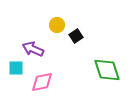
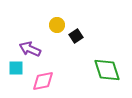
purple arrow: moved 3 px left
pink diamond: moved 1 px right, 1 px up
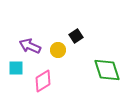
yellow circle: moved 1 px right, 25 px down
purple arrow: moved 3 px up
pink diamond: rotated 20 degrees counterclockwise
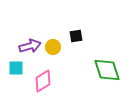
black square: rotated 24 degrees clockwise
purple arrow: rotated 140 degrees clockwise
yellow circle: moved 5 px left, 3 px up
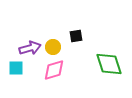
purple arrow: moved 2 px down
green diamond: moved 2 px right, 6 px up
pink diamond: moved 11 px right, 11 px up; rotated 15 degrees clockwise
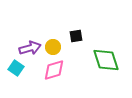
green diamond: moved 3 px left, 4 px up
cyan square: rotated 35 degrees clockwise
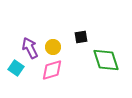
black square: moved 5 px right, 1 px down
purple arrow: rotated 100 degrees counterclockwise
pink diamond: moved 2 px left
